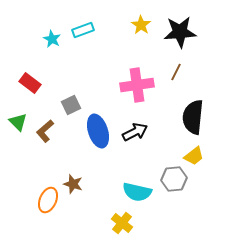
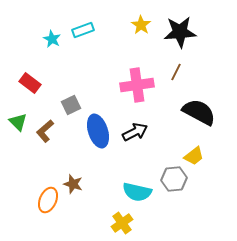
black semicircle: moved 6 px right, 5 px up; rotated 112 degrees clockwise
yellow cross: rotated 15 degrees clockwise
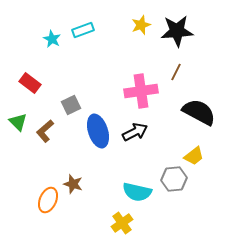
yellow star: rotated 18 degrees clockwise
black star: moved 3 px left, 1 px up
pink cross: moved 4 px right, 6 px down
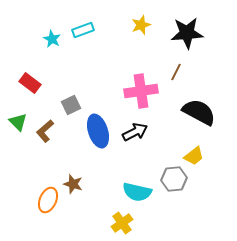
black star: moved 10 px right, 2 px down
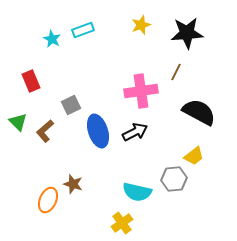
red rectangle: moved 1 px right, 2 px up; rotated 30 degrees clockwise
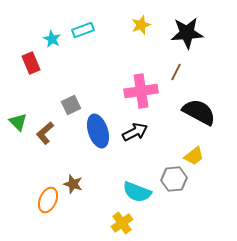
red rectangle: moved 18 px up
brown L-shape: moved 2 px down
cyan semicircle: rotated 8 degrees clockwise
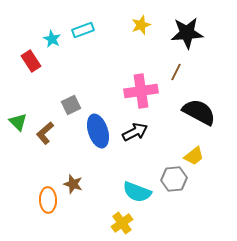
red rectangle: moved 2 px up; rotated 10 degrees counterclockwise
orange ellipse: rotated 25 degrees counterclockwise
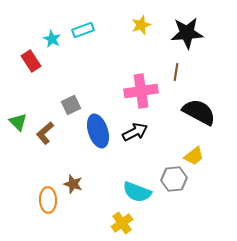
brown line: rotated 18 degrees counterclockwise
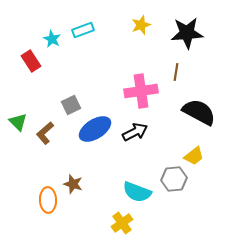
blue ellipse: moved 3 px left, 2 px up; rotated 76 degrees clockwise
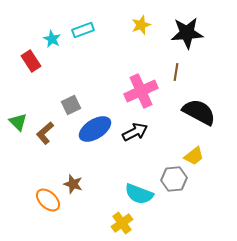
pink cross: rotated 16 degrees counterclockwise
cyan semicircle: moved 2 px right, 2 px down
orange ellipse: rotated 45 degrees counterclockwise
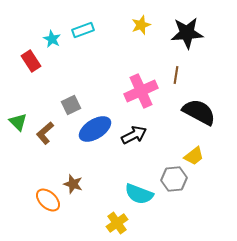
brown line: moved 3 px down
black arrow: moved 1 px left, 3 px down
yellow cross: moved 5 px left
